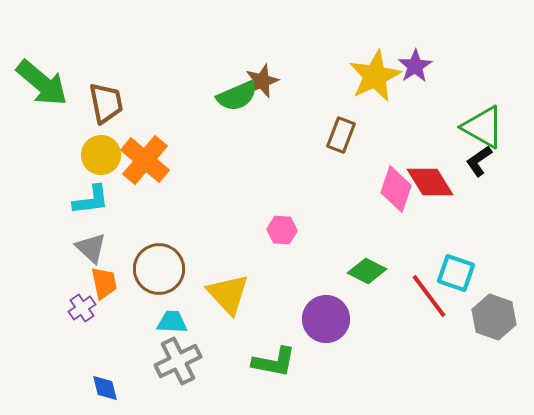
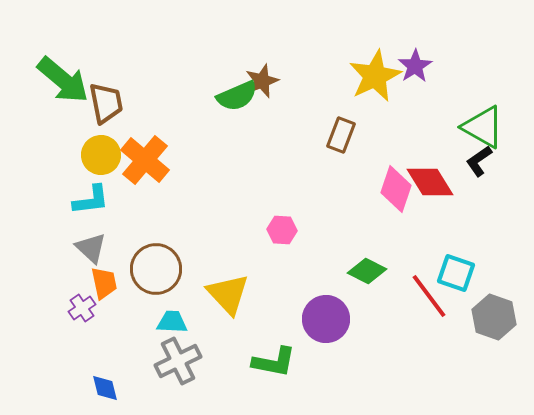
green arrow: moved 21 px right, 3 px up
brown circle: moved 3 px left
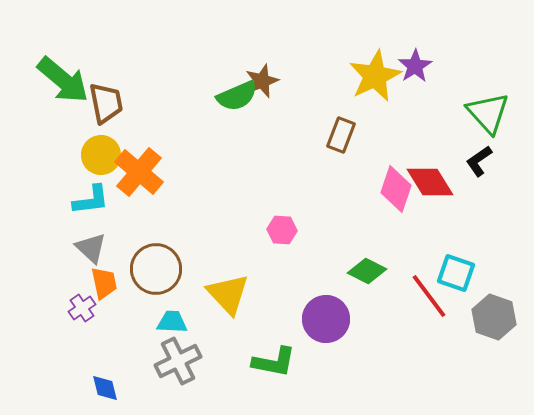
green triangle: moved 5 px right, 14 px up; rotated 18 degrees clockwise
orange cross: moved 6 px left, 12 px down
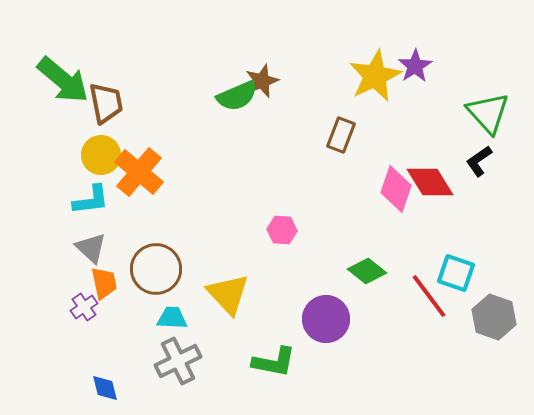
green diamond: rotated 12 degrees clockwise
purple cross: moved 2 px right, 1 px up
cyan trapezoid: moved 4 px up
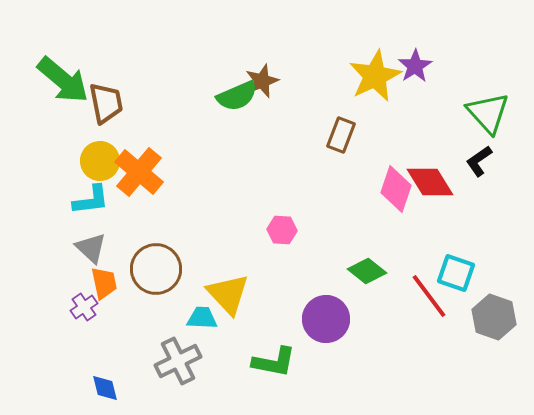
yellow circle: moved 1 px left, 6 px down
cyan trapezoid: moved 30 px right
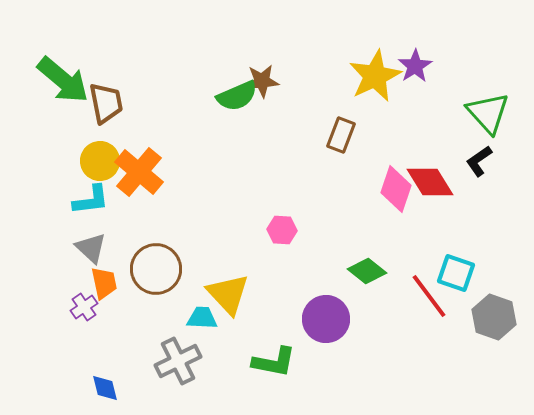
brown star: rotated 16 degrees clockwise
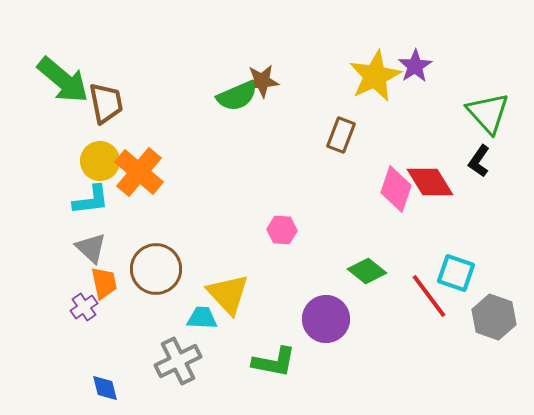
black L-shape: rotated 20 degrees counterclockwise
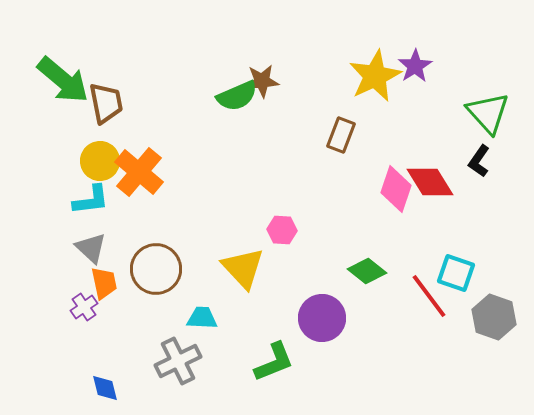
yellow triangle: moved 15 px right, 26 px up
purple circle: moved 4 px left, 1 px up
green L-shape: rotated 33 degrees counterclockwise
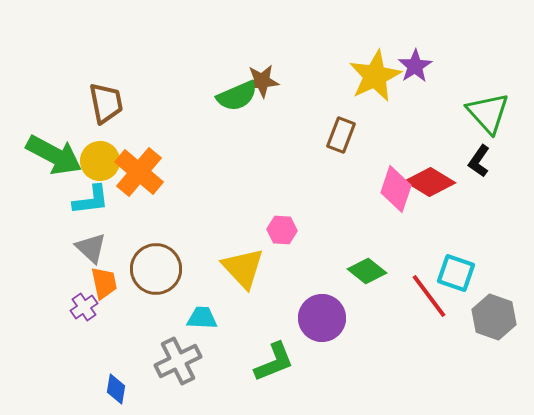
green arrow: moved 9 px left, 75 px down; rotated 12 degrees counterclockwise
red diamond: rotated 27 degrees counterclockwise
blue diamond: moved 11 px right, 1 px down; rotated 24 degrees clockwise
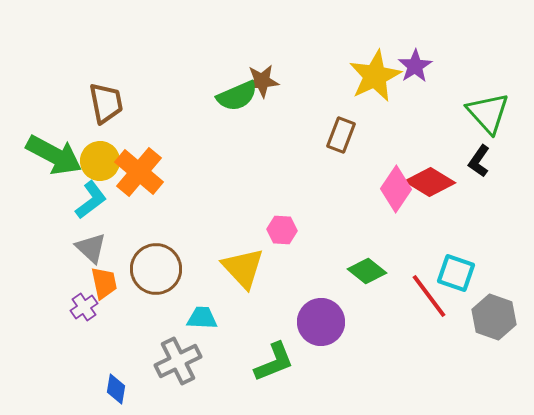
pink diamond: rotated 15 degrees clockwise
cyan L-shape: rotated 30 degrees counterclockwise
purple circle: moved 1 px left, 4 px down
